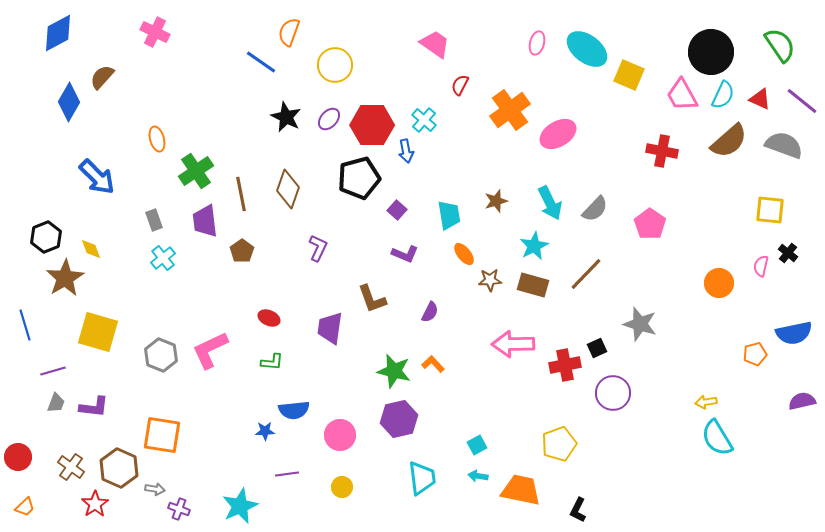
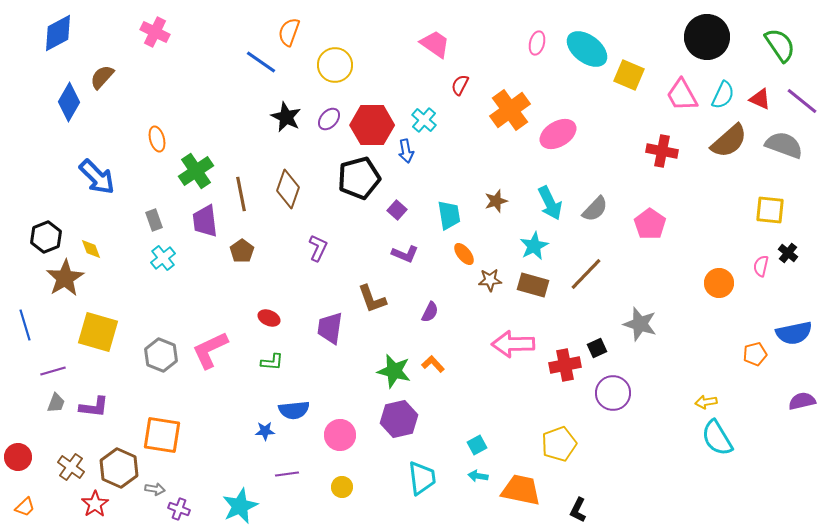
black circle at (711, 52): moved 4 px left, 15 px up
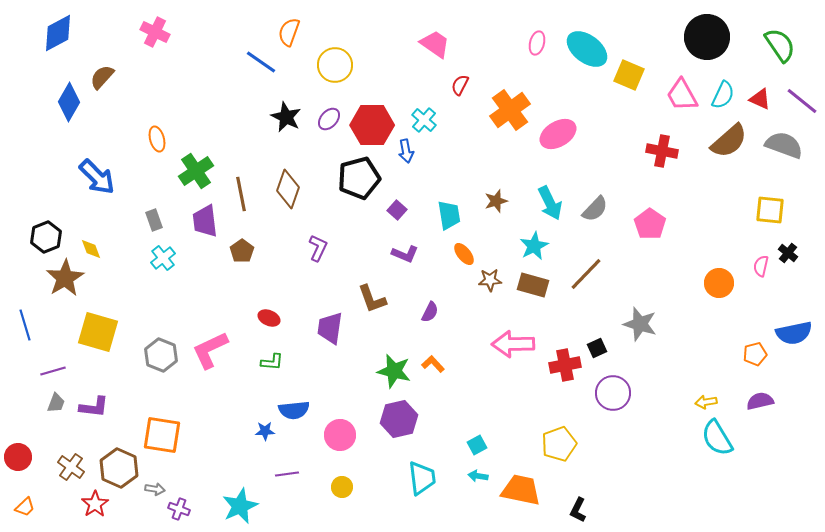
purple semicircle at (802, 401): moved 42 px left
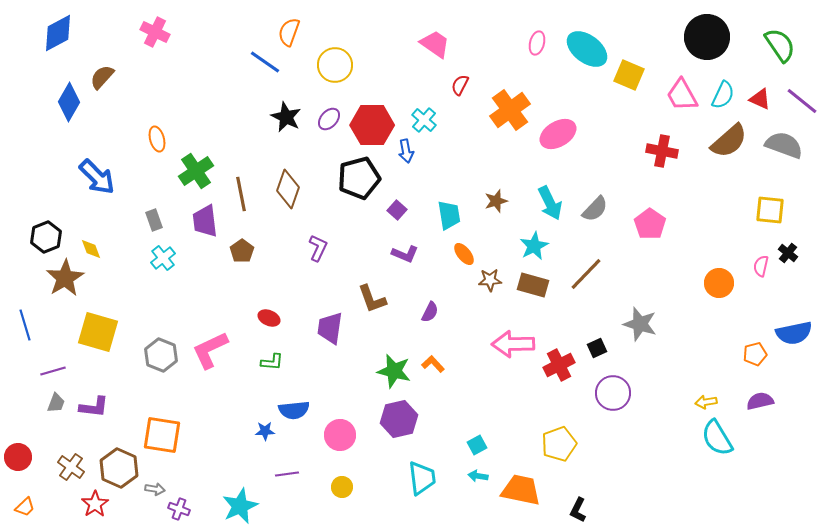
blue line at (261, 62): moved 4 px right
red cross at (565, 365): moved 6 px left; rotated 16 degrees counterclockwise
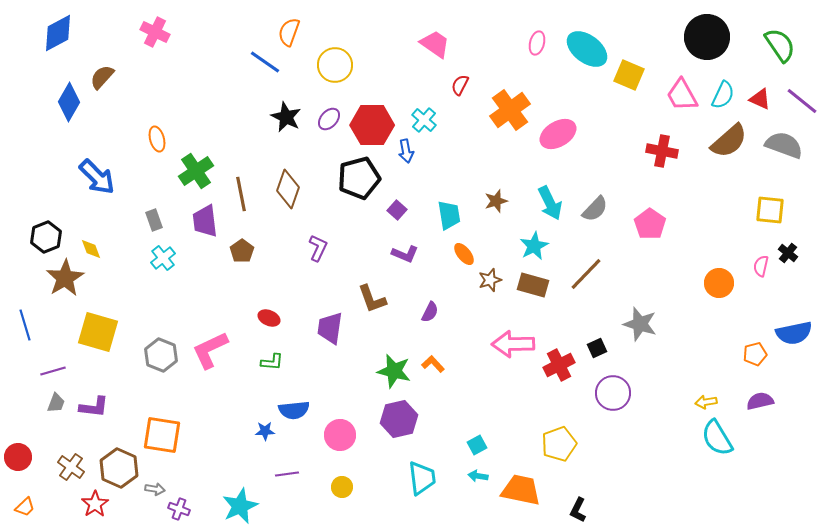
brown star at (490, 280): rotated 15 degrees counterclockwise
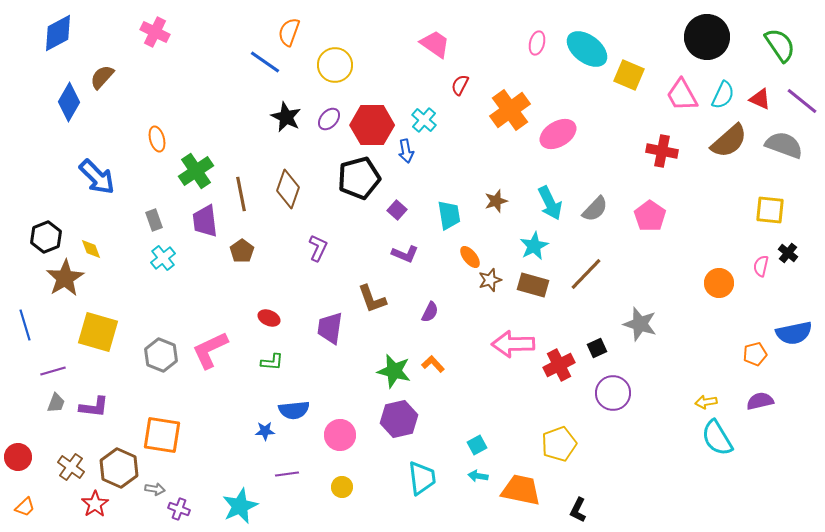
pink pentagon at (650, 224): moved 8 px up
orange ellipse at (464, 254): moved 6 px right, 3 px down
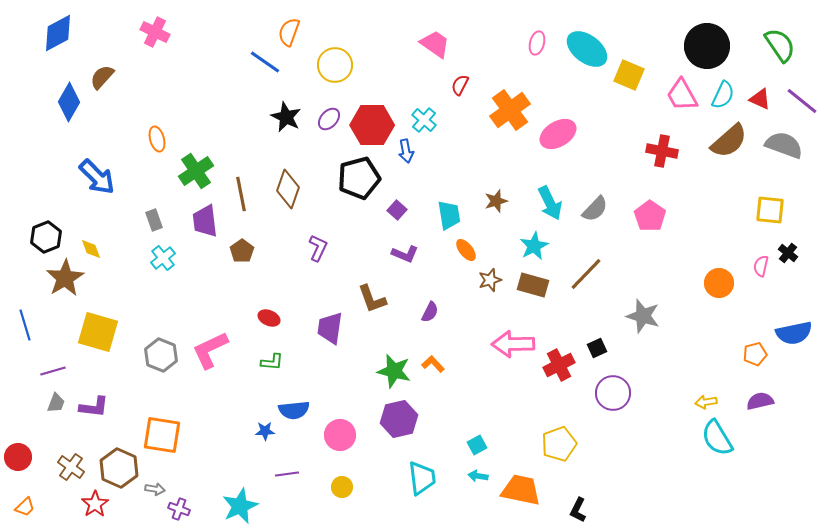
black circle at (707, 37): moved 9 px down
orange ellipse at (470, 257): moved 4 px left, 7 px up
gray star at (640, 324): moved 3 px right, 8 px up
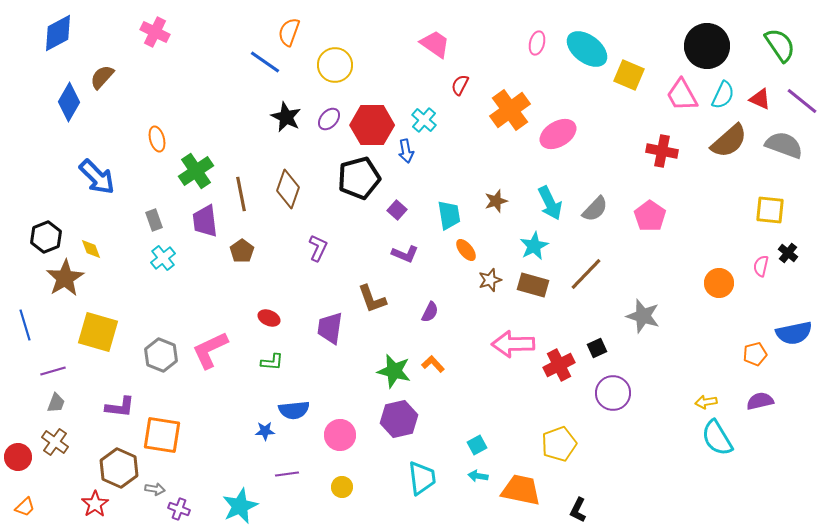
purple L-shape at (94, 407): moved 26 px right
brown cross at (71, 467): moved 16 px left, 25 px up
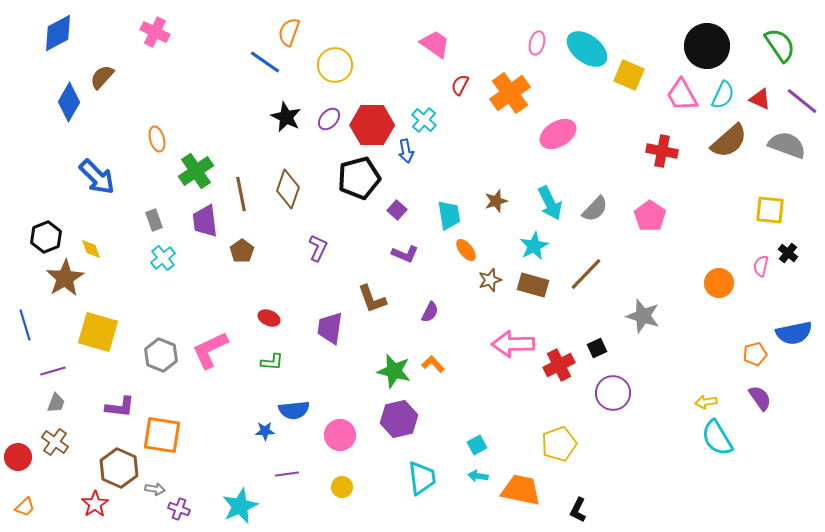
orange cross at (510, 110): moved 17 px up
gray semicircle at (784, 145): moved 3 px right
purple semicircle at (760, 401): moved 3 px up; rotated 68 degrees clockwise
